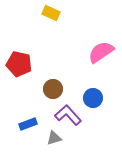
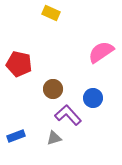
blue rectangle: moved 12 px left, 12 px down
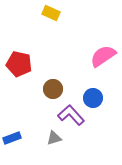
pink semicircle: moved 2 px right, 4 px down
purple L-shape: moved 3 px right
blue rectangle: moved 4 px left, 2 px down
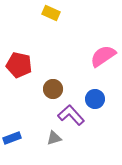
red pentagon: moved 1 px down
blue circle: moved 2 px right, 1 px down
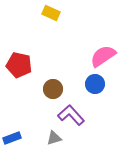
blue circle: moved 15 px up
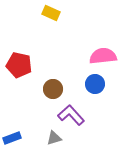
pink semicircle: rotated 28 degrees clockwise
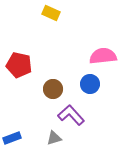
blue circle: moved 5 px left
